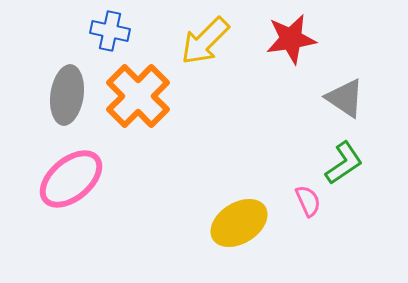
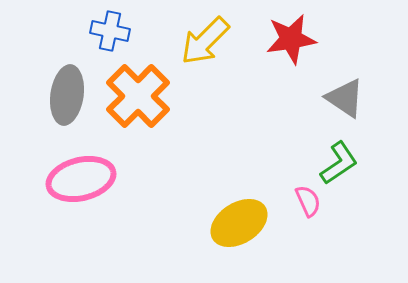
green L-shape: moved 5 px left
pink ellipse: moved 10 px right; rotated 26 degrees clockwise
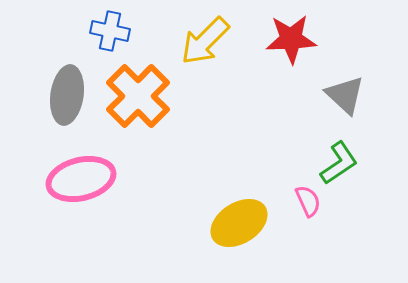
red star: rotated 6 degrees clockwise
gray triangle: moved 3 px up; rotated 9 degrees clockwise
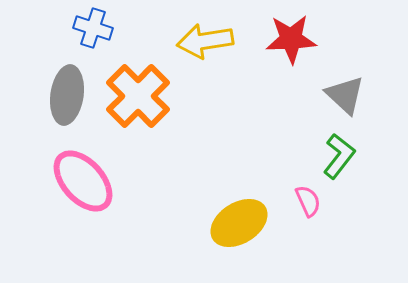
blue cross: moved 17 px left, 3 px up; rotated 6 degrees clockwise
yellow arrow: rotated 36 degrees clockwise
green L-shape: moved 7 px up; rotated 18 degrees counterclockwise
pink ellipse: moved 2 px right, 2 px down; rotated 62 degrees clockwise
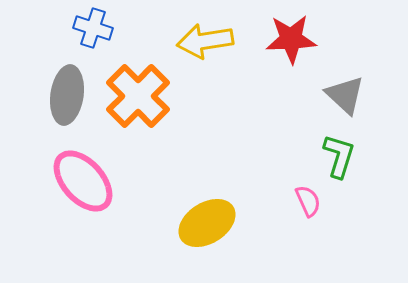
green L-shape: rotated 21 degrees counterclockwise
yellow ellipse: moved 32 px left
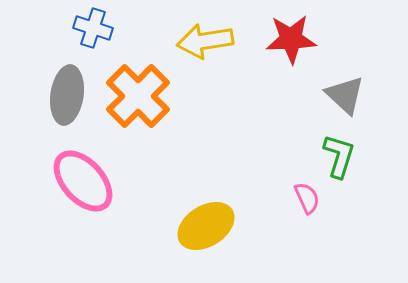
pink semicircle: moved 1 px left, 3 px up
yellow ellipse: moved 1 px left, 3 px down
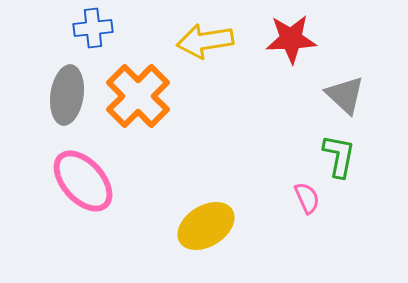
blue cross: rotated 24 degrees counterclockwise
green L-shape: rotated 6 degrees counterclockwise
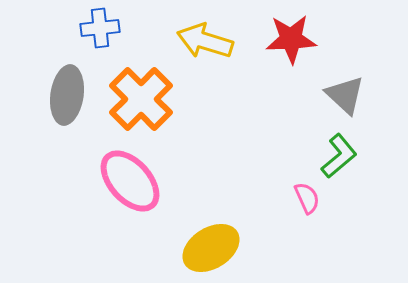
blue cross: moved 7 px right
yellow arrow: rotated 26 degrees clockwise
orange cross: moved 3 px right, 3 px down
green L-shape: rotated 39 degrees clockwise
pink ellipse: moved 47 px right
yellow ellipse: moved 5 px right, 22 px down
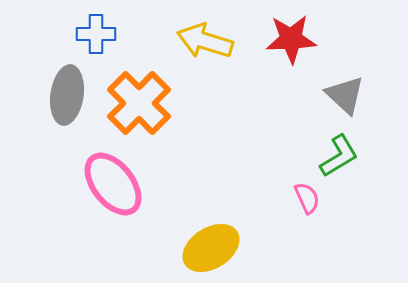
blue cross: moved 4 px left, 6 px down; rotated 6 degrees clockwise
orange cross: moved 2 px left, 4 px down
green L-shape: rotated 9 degrees clockwise
pink ellipse: moved 17 px left, 3 px down; rotated 4 degrees clockwise
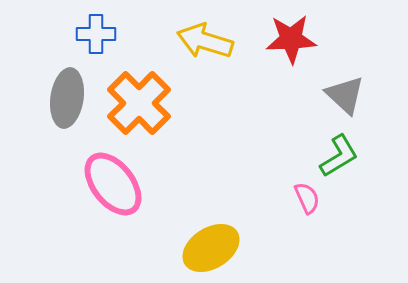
gray ellipse: moved 3 px down
